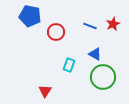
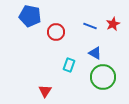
blue triangle: moved 1 px up
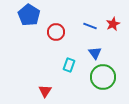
blue pentagon: moved 1 px left, 1 px up; rotated 20 degrees clockwise
blue triangle: rotated 24 degrees clockwise
